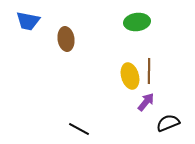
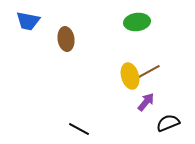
brown line: moved 1 px left, 1 px down; rotated 60 degrees clockwise
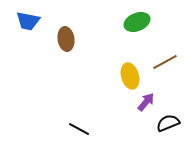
green ellipse: rotated 15 degrees counterclockwise
brown line: moved 17 px right, 10 px up
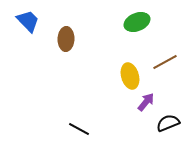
blue trapezoid: rotated 145 degrees counterclockwise
brown ellipse: rotated 10 degrees clockwise
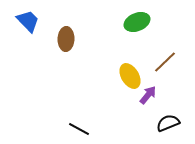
brown line: rotated 15 degrees counterclockwise
yellow ellipse: rotated 15 degrees counterclockwise
purple arrow: moved 2 px right, 7 px up
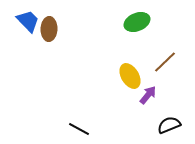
brown ellipse: moved 17 px left, 10 px up
black semicircle: moved 1 px right, 2 px down
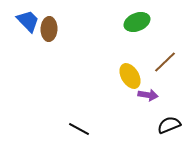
purple arrow: rotated 60 degrees clockwise
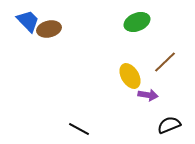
brown ellipse: rotated 75 degrees clockwise
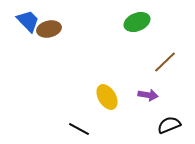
yellow ellipse: moved 23 px left, 21 px down
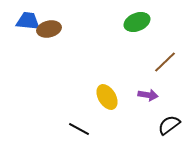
blue trapezoid: rotated 40 degrees counterclockwise
black semicircle: rotated 15 degrees counterclockwise
